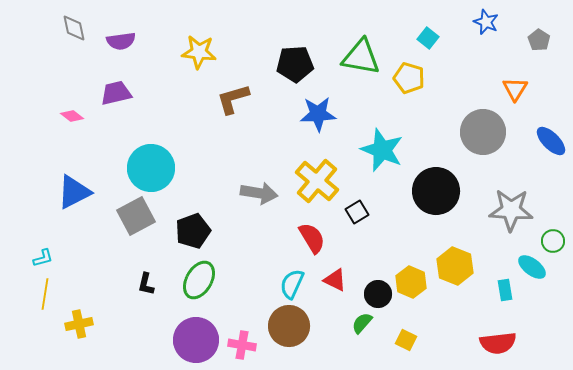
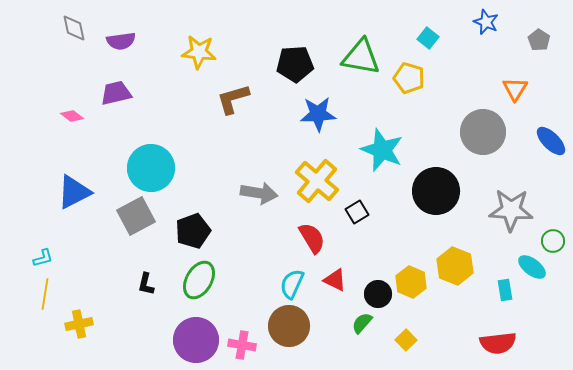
yellow square at (406, 340): rotated 20 degrees clockwise
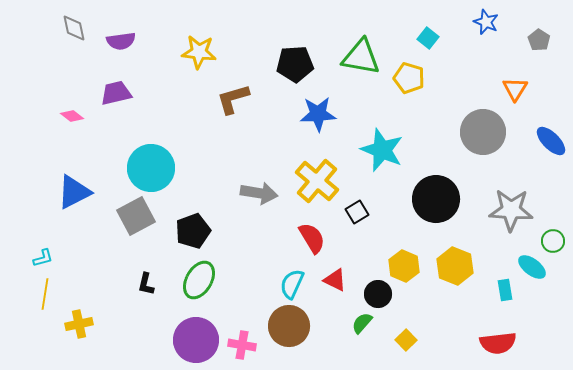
black circle at (436, 191): moved 8 px down
yellow hexagon at (411, 282): moved 7 px left, 16 px up
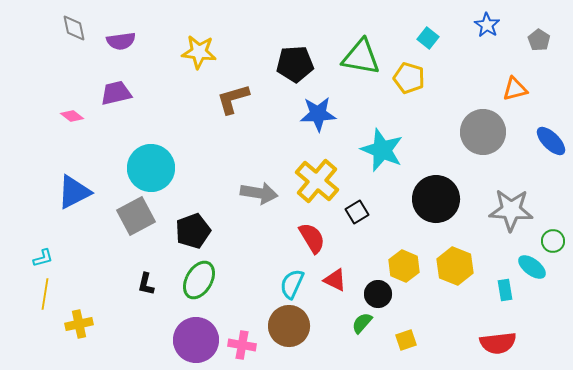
blue star at (486, 22): moved 1 px right, 3 px down; rotated 10 degrees clockwise
orange triangle at (515, 89): rotated 44 degrees clockwise
yellow square at (406, 340): rotated 25 degrees clockwise
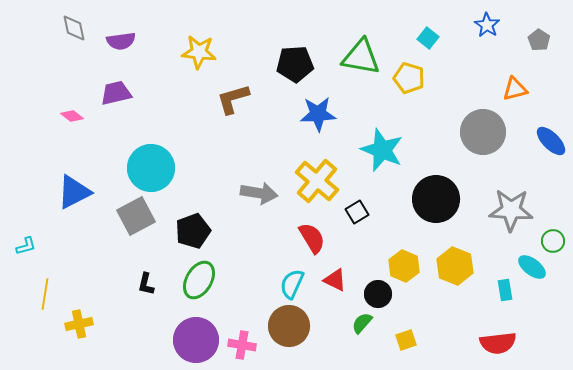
cyan L-shape at (43, 258): moved 17 px left, 12 px up
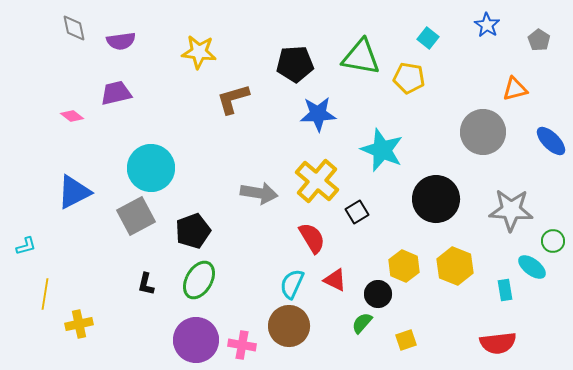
yellow pentagon at (409, 78): rotated 8 degrees counterclockwise
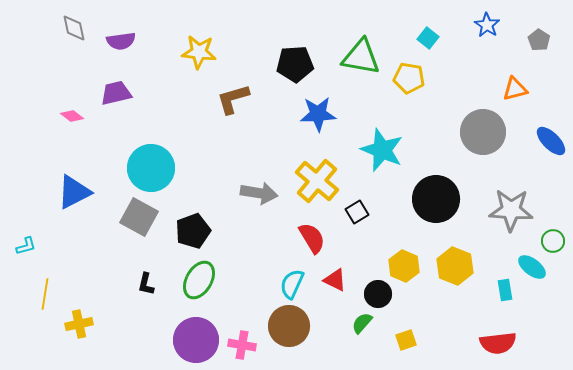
gray square at (136, 216): moved 3 px right, 1 px down; rotated 33 degrees counterclockwise
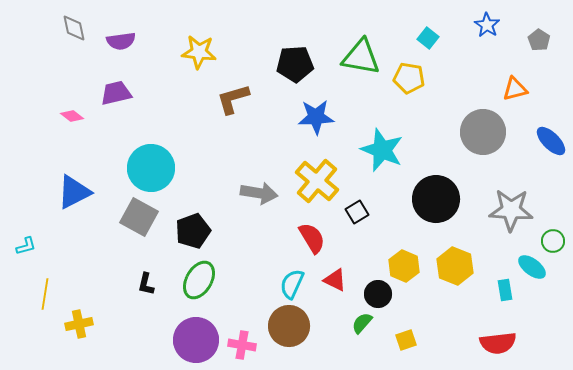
blue star at (318, 114): moved 2 px left, 3 px down
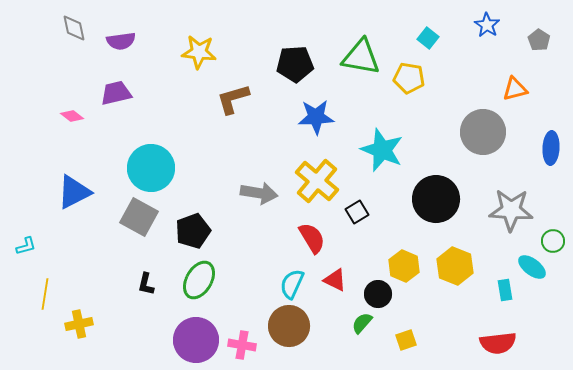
blue ellipse at (551, 141): moved 7 px down; rotated 48 degrees clockwise
